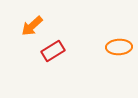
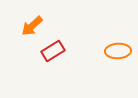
orange ellipse: moved 1 px left, 4 px down
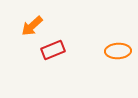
red rectangle: moved 1 px up; rotated 10 degrees clockwise
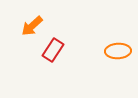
red rectangle: rotated 35 degrees counterclockwise
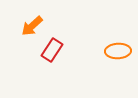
red rectangle: moved 1 px left
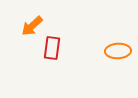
red rectangle: moved 2 px up; rotated 25 degrees counterclockwise
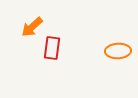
orange arrow: moved 1 px down
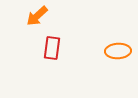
orange arrow: moved 5 px right, 11 px up
